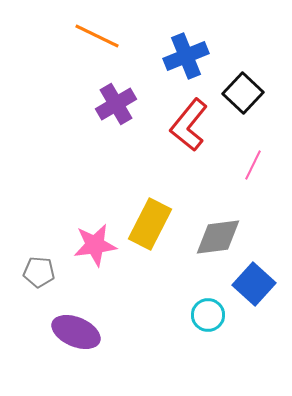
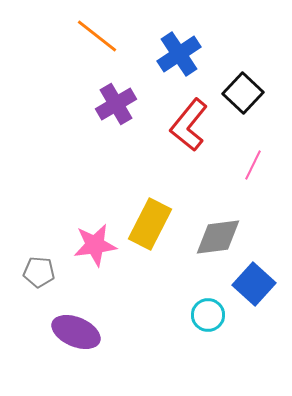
orange line: rotated 12 degrees clockwise
blue cross: moved 7 px left, 2 px up; rotated 12 degrees counterclockwise
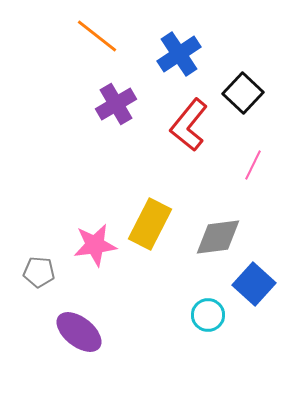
purple ellipse: moved 3 px right; rotated 15 degrees clockwise
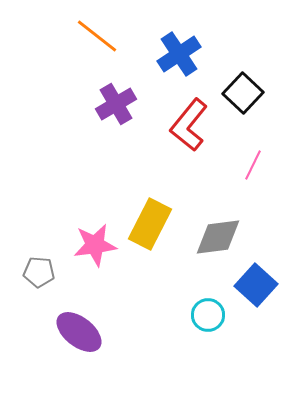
blue square: moved 2 px right, 1 px down
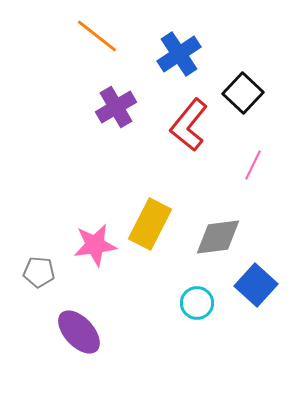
purple cross: moved 3 px down
cyan circle: moved 11 px left, 12 px up
purple ellipse: rotated 9 degrees clockwise
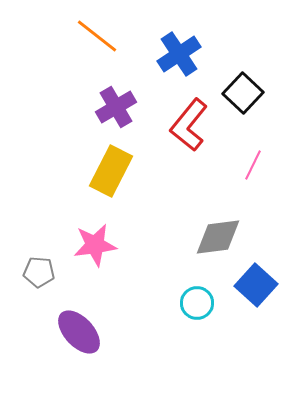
yellow rectangle: moved 39 px left, 53 px up
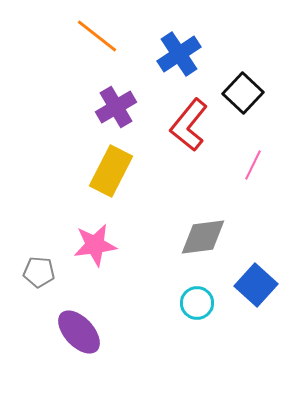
gray diamond: moved 15 px left
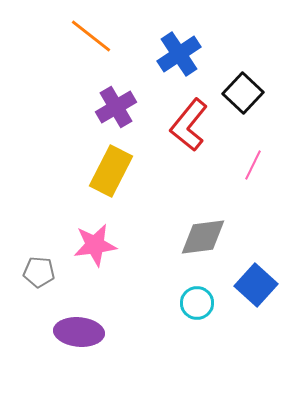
orange line: moved 6 px left
purple ellipse: rotated 42 degrees counterclockwise
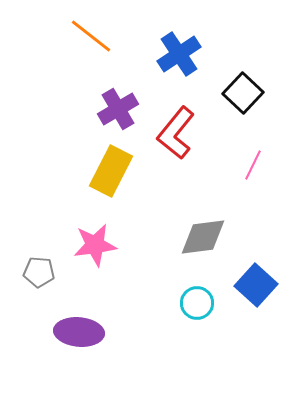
purple cross: moved 2 px right, 2 px down
red L-shape: moved 13 px left, 8 px down
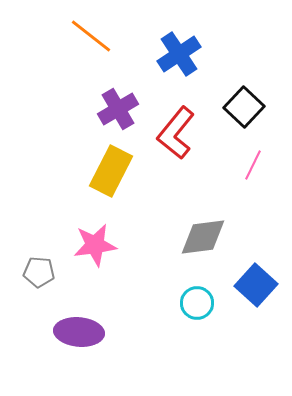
black square: moved 1 px right, 14 px down
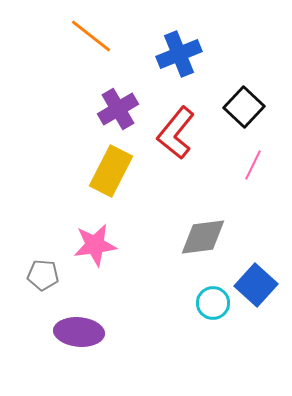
blue cross: rotated 12 degrees clockwise
gray pentagon: moved 4 px right, 3 px down
cyan circle: moved 16 px right
